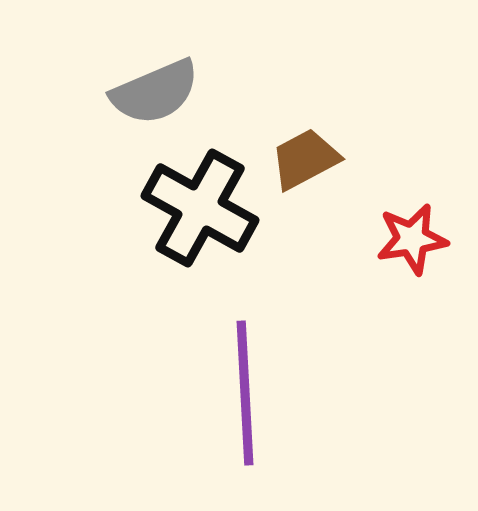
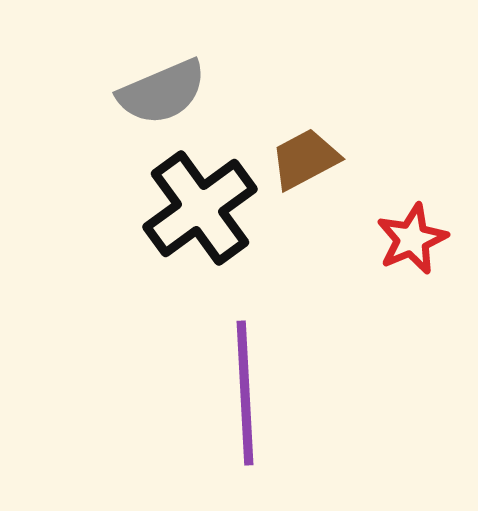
gray semicircle: moved 7 px right
black cross: rotated 25 degrees clockwise
red star: rotated 14 degrees counterclockwise
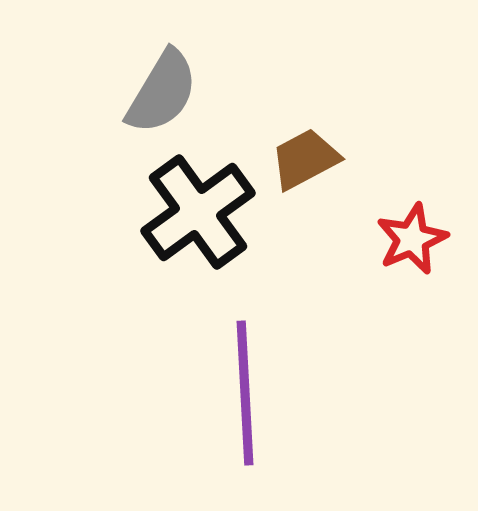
gray semicircle: rotated 36 degrees counterclockwise
black cross: moved 2 px left, 4 px down
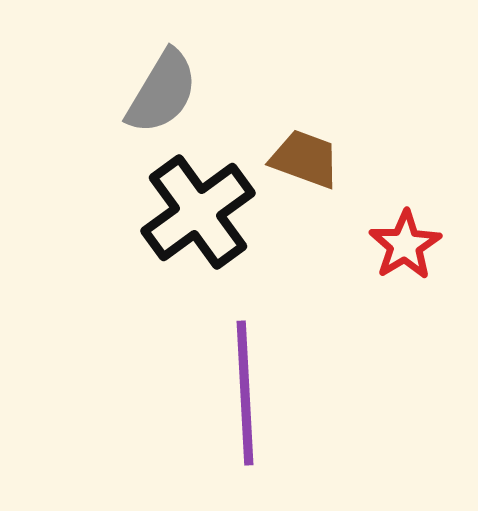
brown trapezoid: rotated 48 degrees clockwise
red star: moved 7 px left, 6 px down; rotated 8 degrees counterclockwise
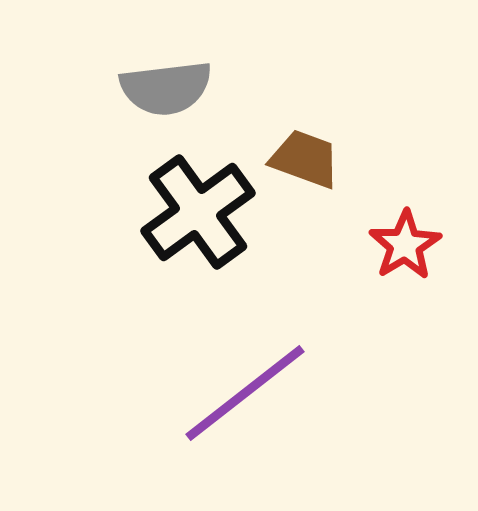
gray semicircle: moved 4 px right, 4 px up; rotated 52 degrees clockwise
purple line: rotated 55 degrees clockwise
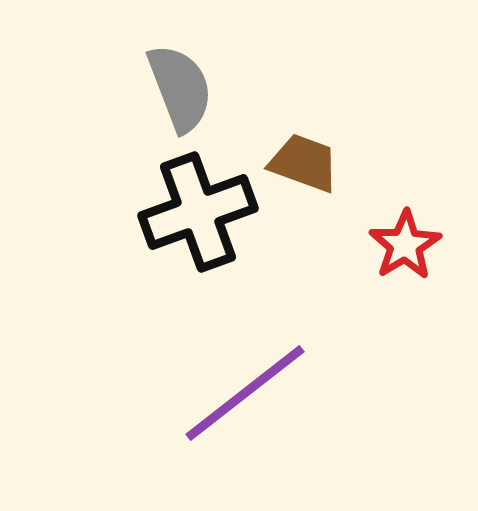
gray semicircle: moved 14 px right; rotated 104 degrees counterclockwise
brown trapezoid: moved 1 px left, 4 px down
black cross: rotated 16 degrees clockwise
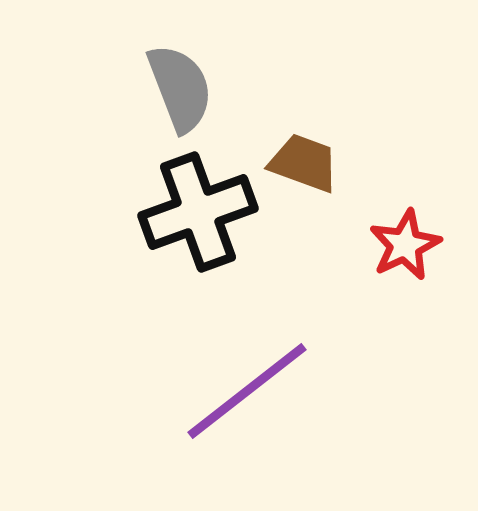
red star: rotated 6 degrees clockwise
purple line: moved 2 px right, 2 px up
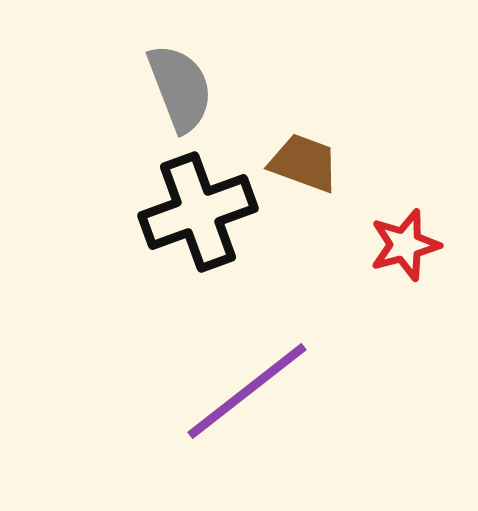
red star: rotated 10 degrees clockwise
